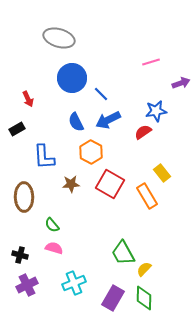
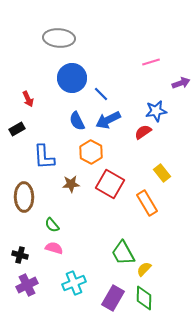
gray ellipse: rotated 12 degrees counterclockwise
blue semicircle: moved 1 px right, 1 px up
orange rectangle: moved 7 px down
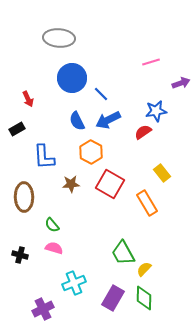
purple cross: moved 16 px right, 24 px down
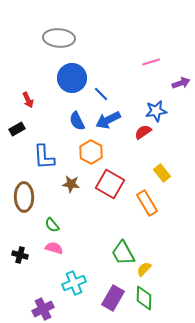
red arrow: moved 1 px down
brown star: rotated 12 degrees clockwise
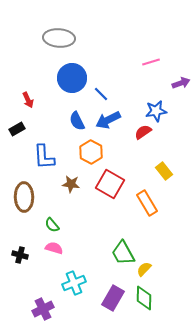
yellow rectangle: moved 2 px right, 2 px up
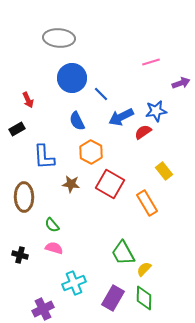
blue arrow: moved 13 px right, 3 px up
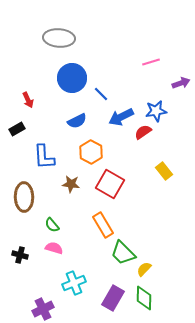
blue semicircle: rotated 90 degrees counterclockwise
orange rectangle: moved 44 px left, 22 px down
green trapezoid: rotated 16 degrees counterclockwise
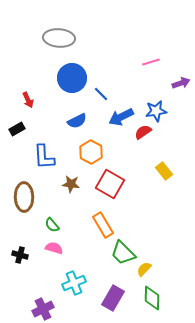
green diamond: moved 8 px right
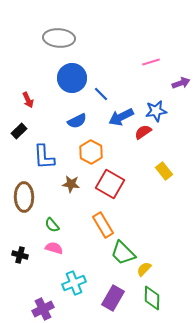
black rectangle: moved 2 px right, 2 px down; rotated 14 degrees counterclockwise
